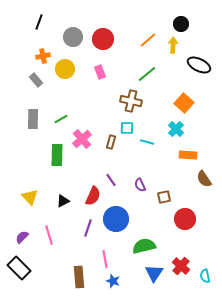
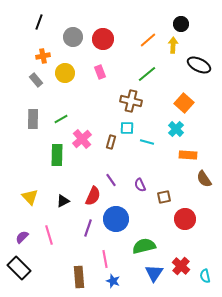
yellow circle at (65, 69): moved 4 px down
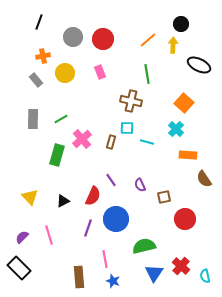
green line at (147, 74): rotated 60 degrees counterclockwise
green rectangle at (57, 155): rotated 15 degrees clockwise
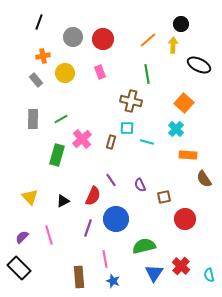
cyan semicircle at (205, 276): moved 4 px right, 1 px up
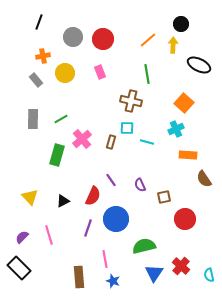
cyan cross at (176, 129): rotated 21 degrees clockwise
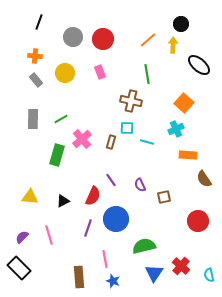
orange cross at (43, 56): moved 8 px left; rotated 16 degrees clockwise
black ellipse at (199, 65): rotated 15 degrees clockwise
yellow triangle at (30, 197): rotated 42 degrees counterclockwise
red circle at (185, 219): moved 13 px right, 2 px down
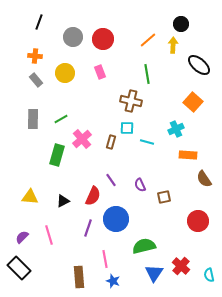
orange square at (184, 103): moved 9 px right, 1 px up
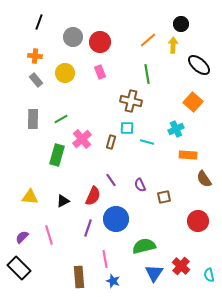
red circle at (103, 39): moved 3 px left, 3 px down
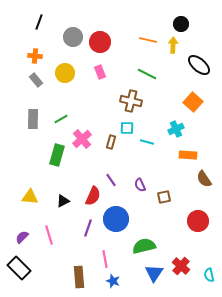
orange line at (148, 40): rotated 54 degrees clockwise
green line at (147, 74): rotated 54 degrees counterclockwise
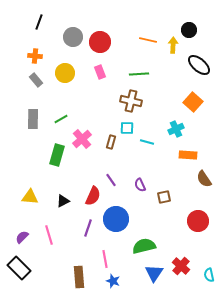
black circle at (181, 24): moved 8 px right, 6 px down
green line at (147, 74): moved 8 px left; rotated 30 degrees counterclockwise
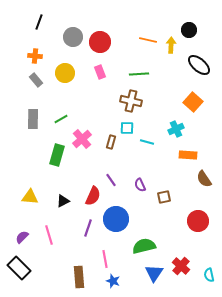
yellow arrow at (173, 45): moved 2 px left
